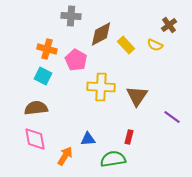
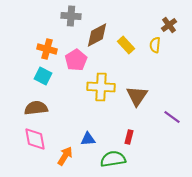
brown diamond: moved 4 px left, 1 px down
yellow semicircle: rotated 70 degrees clockwise
pink pentagon: rotated 10 degrees clockwise
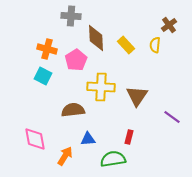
brown diamond: moved 1 px left, 3 px down; rotated 64 degrees counterclockwise
brown semicircle: moved 37 px right, 2 px down
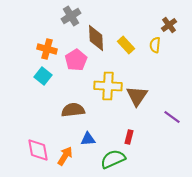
gray cross: rotated 36 degrees counterclockwise
cyan square: rotated 12 degrees clockwise
yellow cross: moved 7 px right, 1 px up
pink diamond: moved 3 px right, 11 px down
green semicircle: rotated 15 degrees counterclockwise
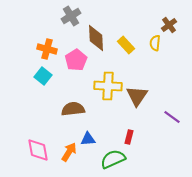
yellow semicircle: moved 2 px up
brown semicircle: moved 1 px up
orange arrow: moved 4 px right, 4 px up
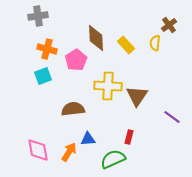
gray cross: moved 33 px left; rotated 24 degrees clockwise
cyan square: rotated 30 degrees clockwise
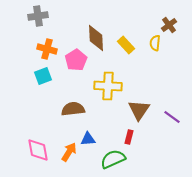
brown triangle: moved 2 px right, 14 px down
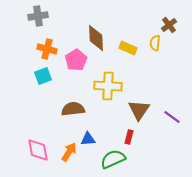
yellow rectangle: moved 2 px right, 3 px down; rotated 24 degrees counterclockwise
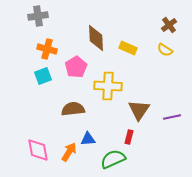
yellow semicircle: moved 10 px right, 7 px down; rotated 63 degrees counterclockwise
pink pentagon: moved 7 px down
purple line: rotated 48 degrees counterclockwise
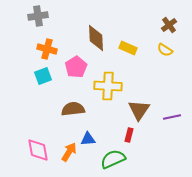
red rectangle: moved 2 px up
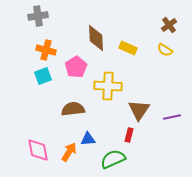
orange cross: moved 1 px left, 1 px down
